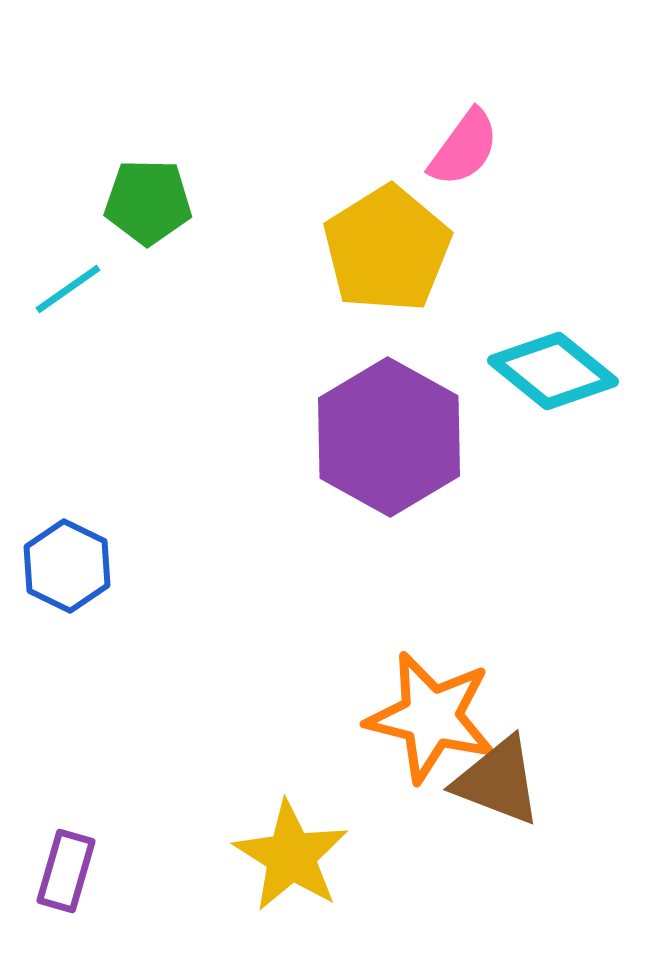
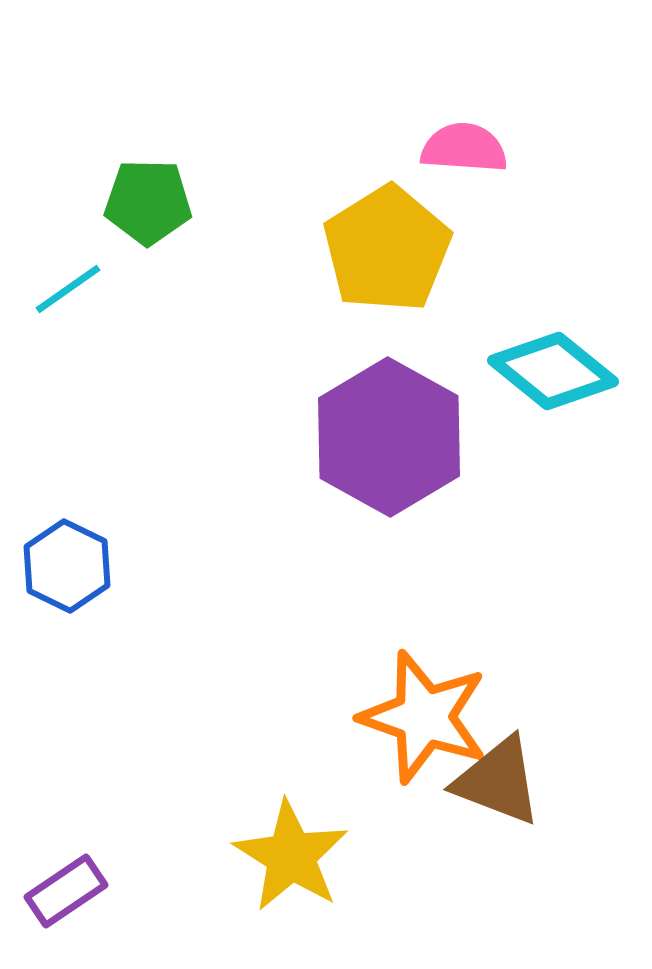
pink semicircle: rotated 122 degrees counterclockwise
orange star: moved 7 px left; rotated 5 degrees clockwise
purple rectangle: moved 20 px down; rotated 40 degrees clockwise
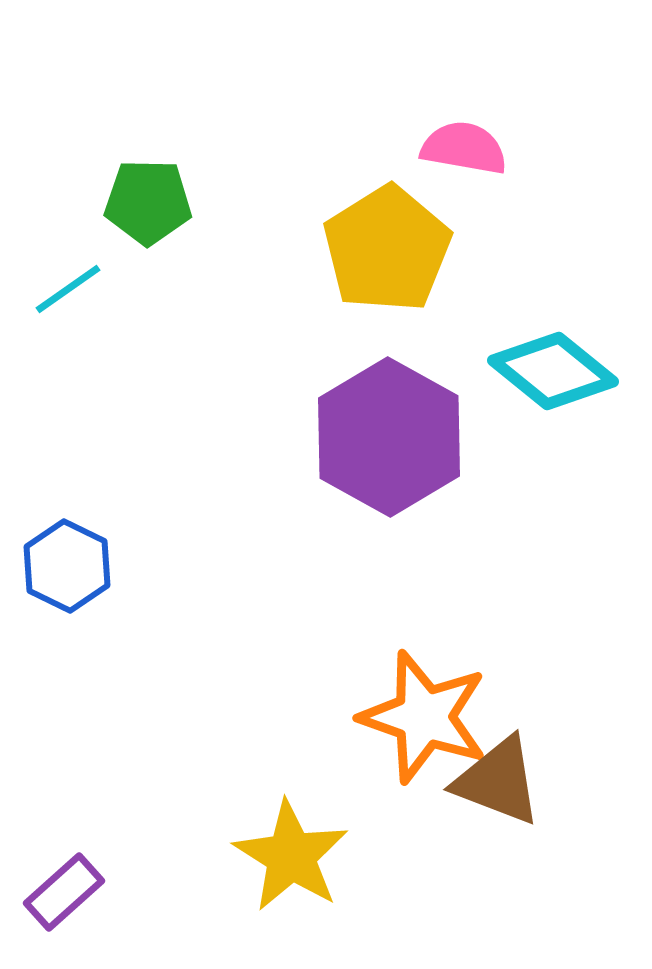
pink semicircle: rotated 6 degrees clockwise
purple rectangle: moved 2 px left, 1 px down; rotated 8 degrees counterclockwise
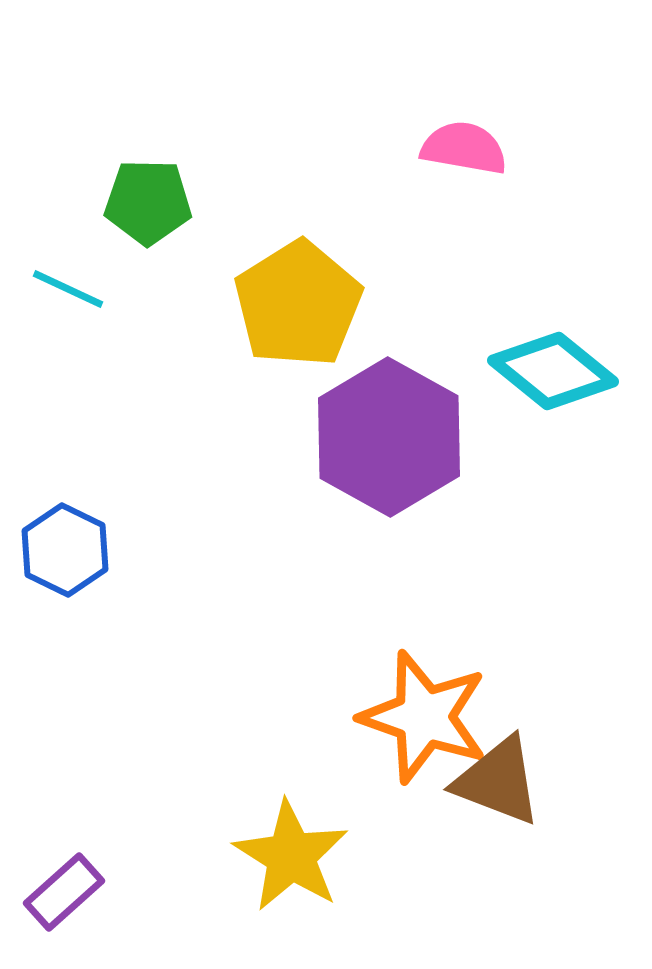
yellow pentagon: moved 89 px left, 55 px down
cyan line: rotated 60 degrees clockwise
blue hexagon: moved 2 px left, 16 px up
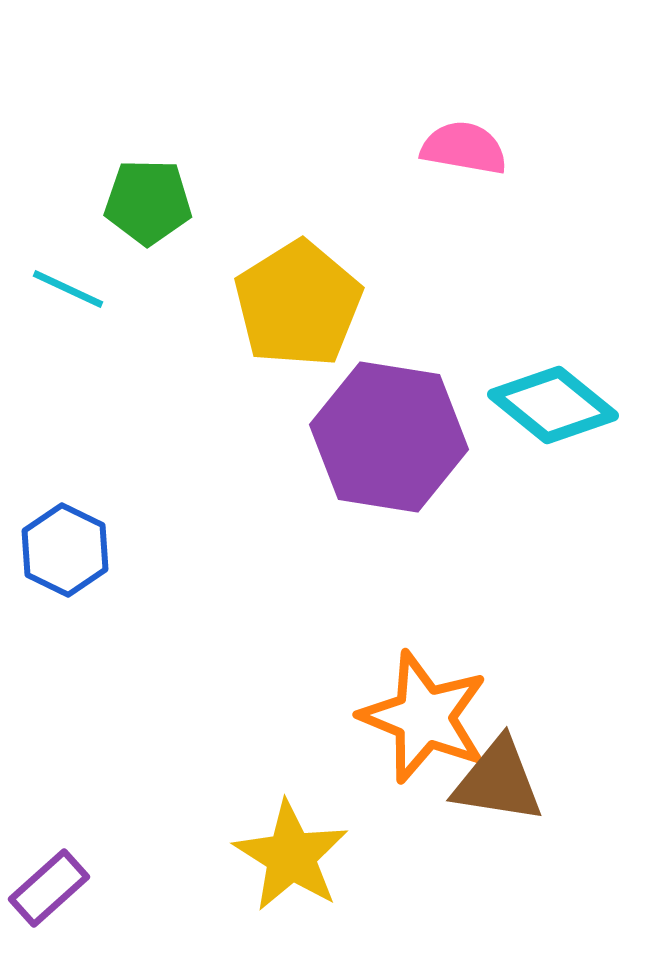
cyan diamond: moved 34 px down
purple hexagon: rotated 20 degrees counterclockwise
orange star: rotated 3 degrees clockwise
brown triangle: rotated 12 degrees counterclockwise
purple rectangle: moved 15 px left, 4 px up
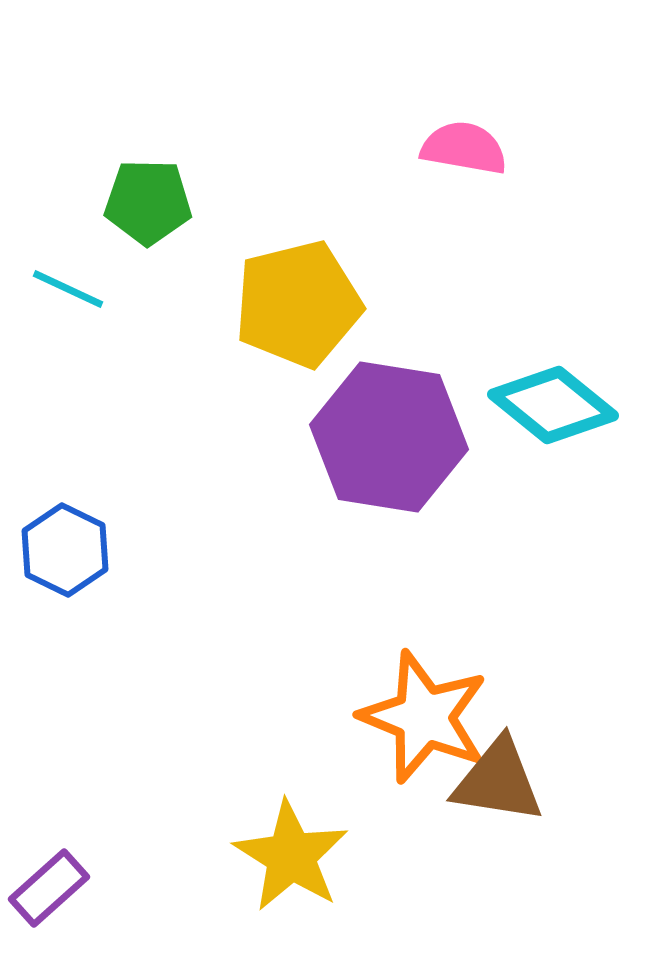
yellow pentagon: rotated 18 degrees clockwise
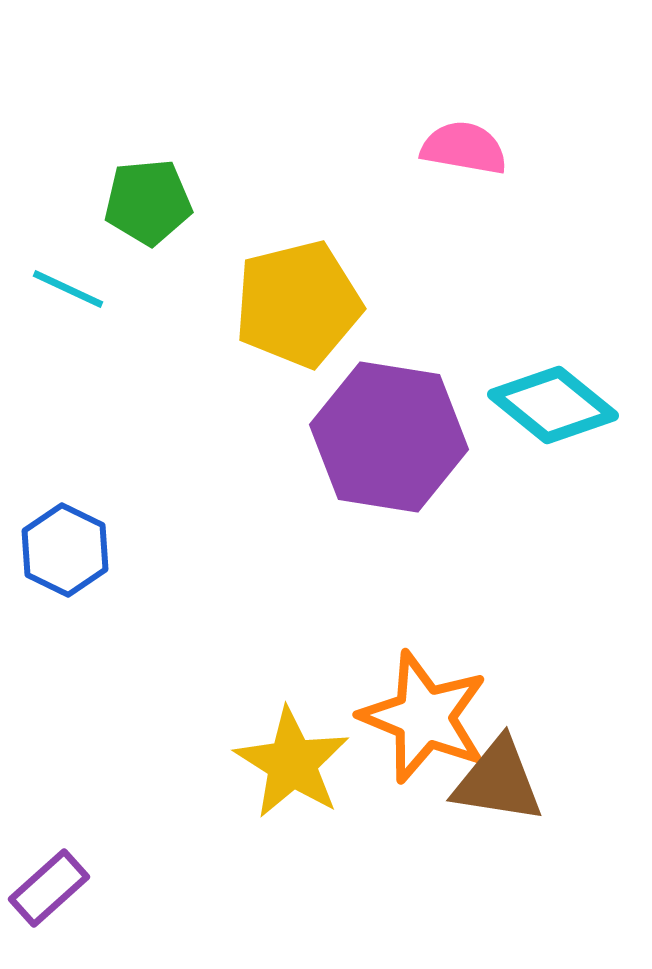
green pentagon: rotated 6 degrees counterclockwise
yellow star: moved 1 px right, 93 px up
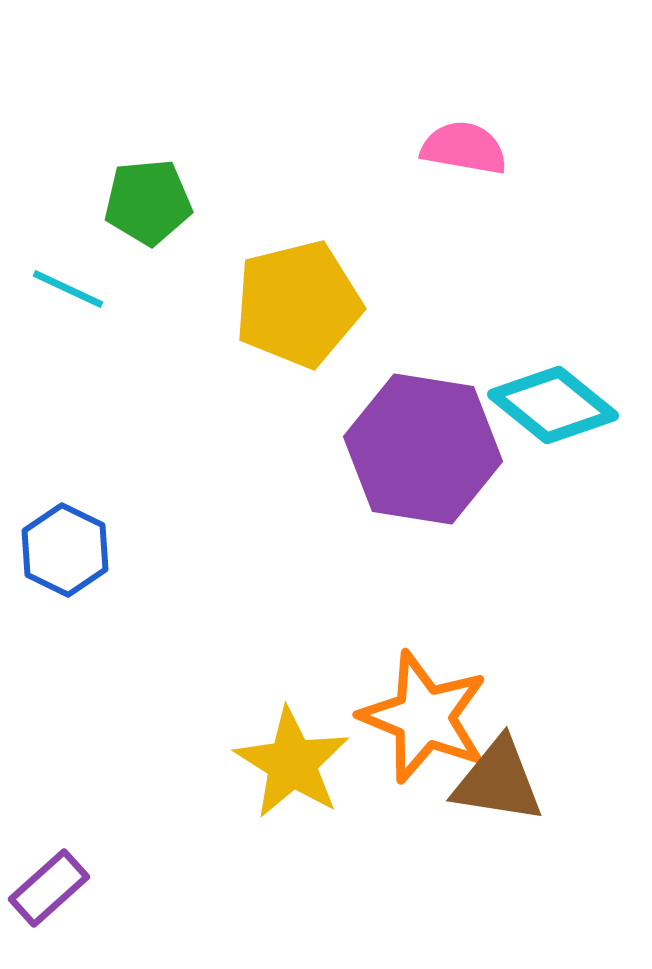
purple hexagon: moved 34 px right, 12 px down
